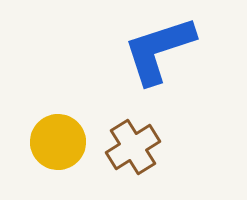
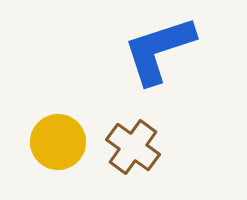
brown cross: rotated 22 degrees counterclockwise
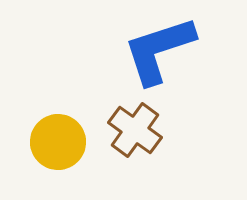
brown cross: moved 2 px right, 17 px up
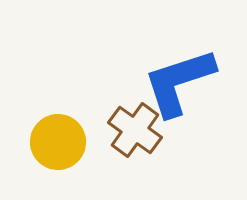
blue L-shape: moved 20 px right, 32 px down
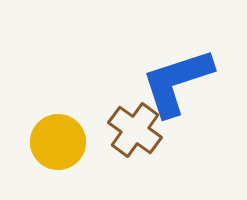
blue L-shape: moved 2 px left
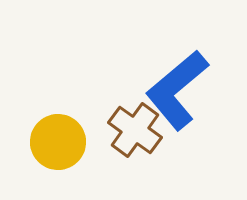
blue L-shape: moved 8 px down; rotated 22 degrees counterclockwise
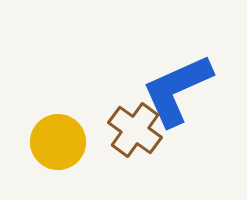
blue L-shape: rotated 16 degrees clockwise
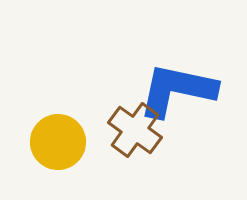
blue L-shape: rotated 36 degrees clockwise
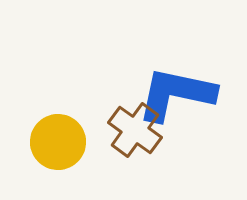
blue L-shape: moved 1 px left, 4 px down
